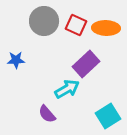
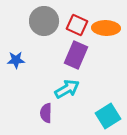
red square: moved 1 px right
purple rectangle: moved 10 px left, 9 px up; rotated 24 degrees counterclockwise
purple semicircle: moved 1 px left, 1 px up; rotated 42 degrees clockwise
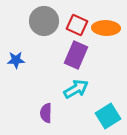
cyan arrow: moved 9 px right
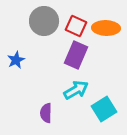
red square: moved 1 px left, 1 px down
blue star: rotated 24 degrees counterclockwise
cyan arrow: moved 1 px down
cyan square: moved 4 px left, 7 px up
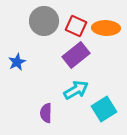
purple rectangle: rotated 28 degrees clockwise
blue star: moved 1 px right, 2 px down
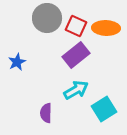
gray circle: moved 3 px right, 3 px up
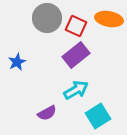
orange ellipse: moved 3 px right, 9 px up; rotated 8 degrees clockwise
cyan square: moved 6 px left, 7 px down
purple semicircle: moved 1 px right; rotated 120 degrees counterclockwise
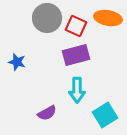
orange ellipse: moved 1 px left, 1 px up
purple rectangle: rotated 24 degrees clockwise
blue star: rotated 30 degrees counterclockwise
cyan arrow: moved 1 px right; rotated 120 degrees clockwise
cyan square: moved 7 px right, 1 px up
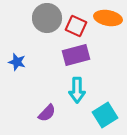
purple semicircle: rotated 18 degrees counterclockwise
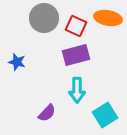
gray circle: moved 3 px left
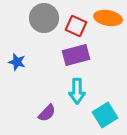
cyan arrow: moved 1 px down
